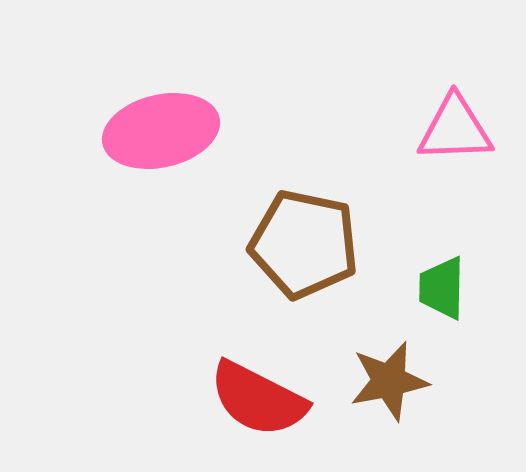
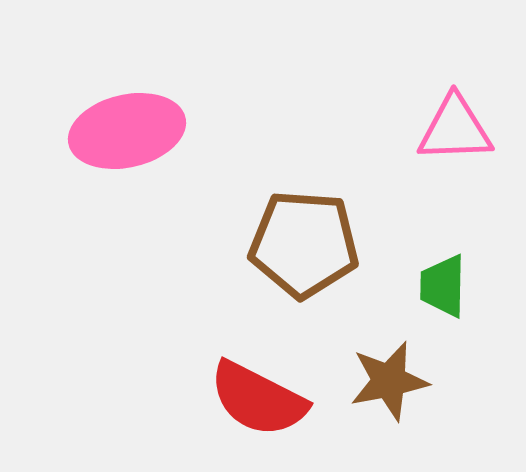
pink ellipse: moved 34 px left
brown pentagon: rotated 8 degrees counterclockwise
green trapezoid: moved 1 px right, 2 px up
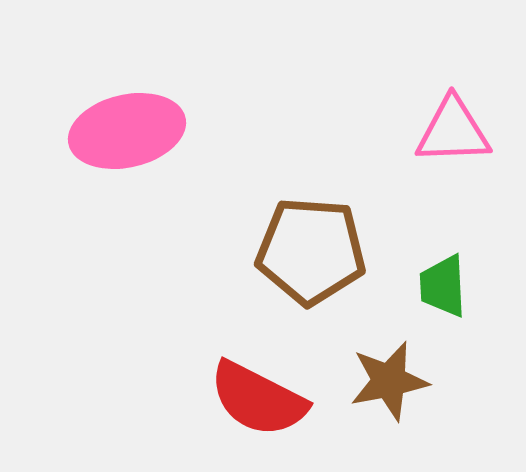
pink triangle: moved 2 px left, 2 px down
brown pentagon: moved 7 px right, 7 px down
green trapezoid: rotated 4 degrees counterclockwise
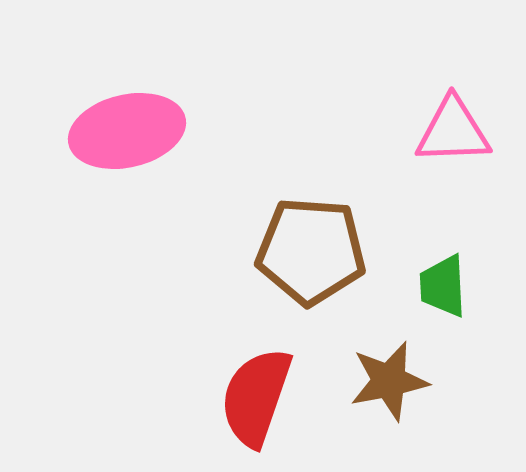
red semicircle: moved 2 px left, 2 px up; rotated 82 degrees clockwise
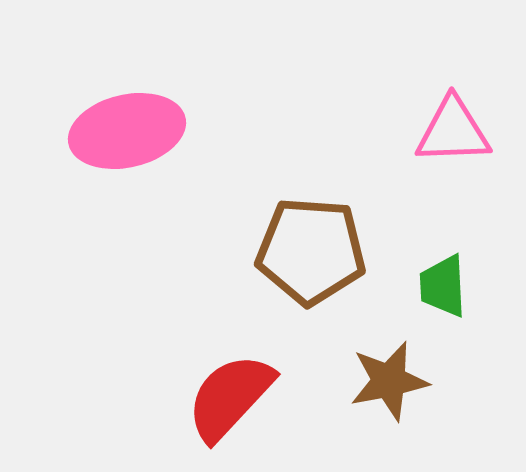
red semicircle: moved 26 px left; rotated 24 degrees clockwise
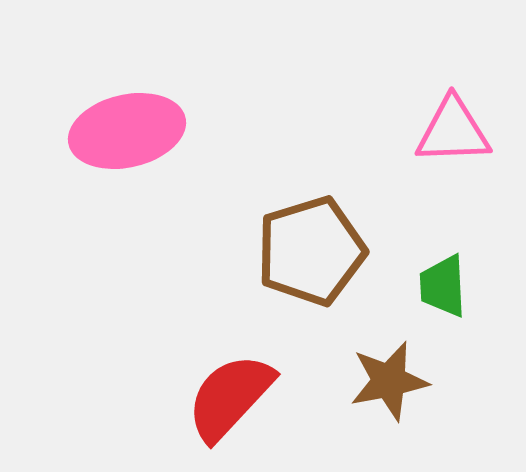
brown pentagon: rotated 21 degrees counterclockwise
